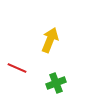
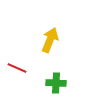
green cross: rotated 24 degrees clockwise
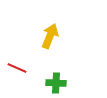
yellow arrow: moved 4 px up
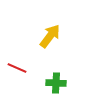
yellow arrow: rotated 15 degrees clockwise
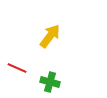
green cross: moved 6 px left, 1 px up; rotated 12 degrees clockwise
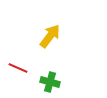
red line: moved 1 px right
